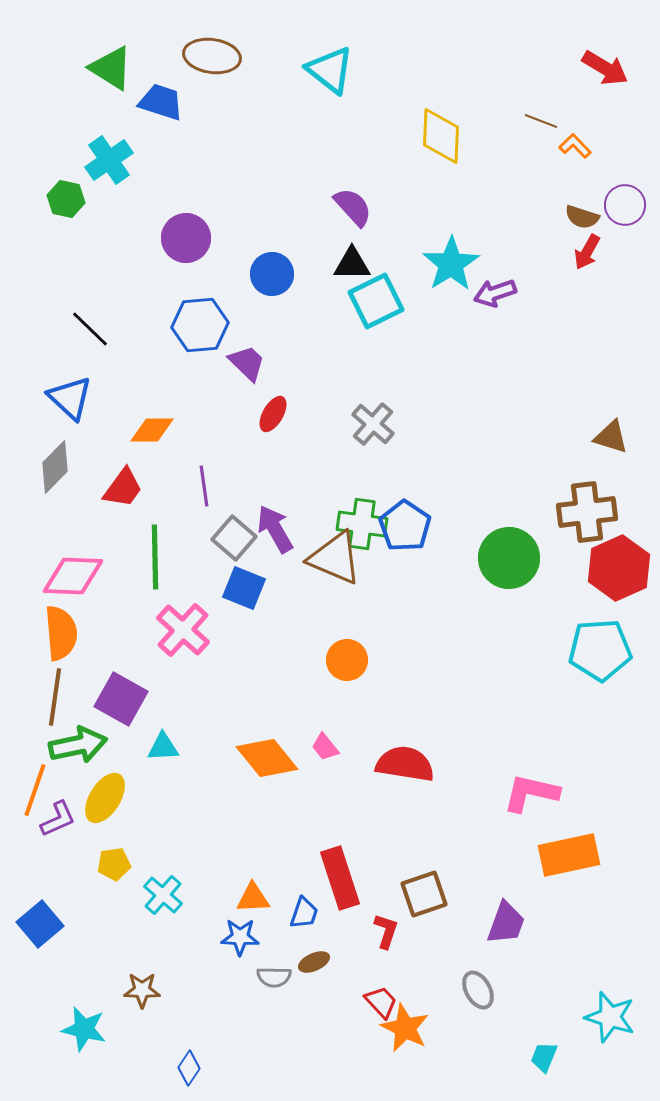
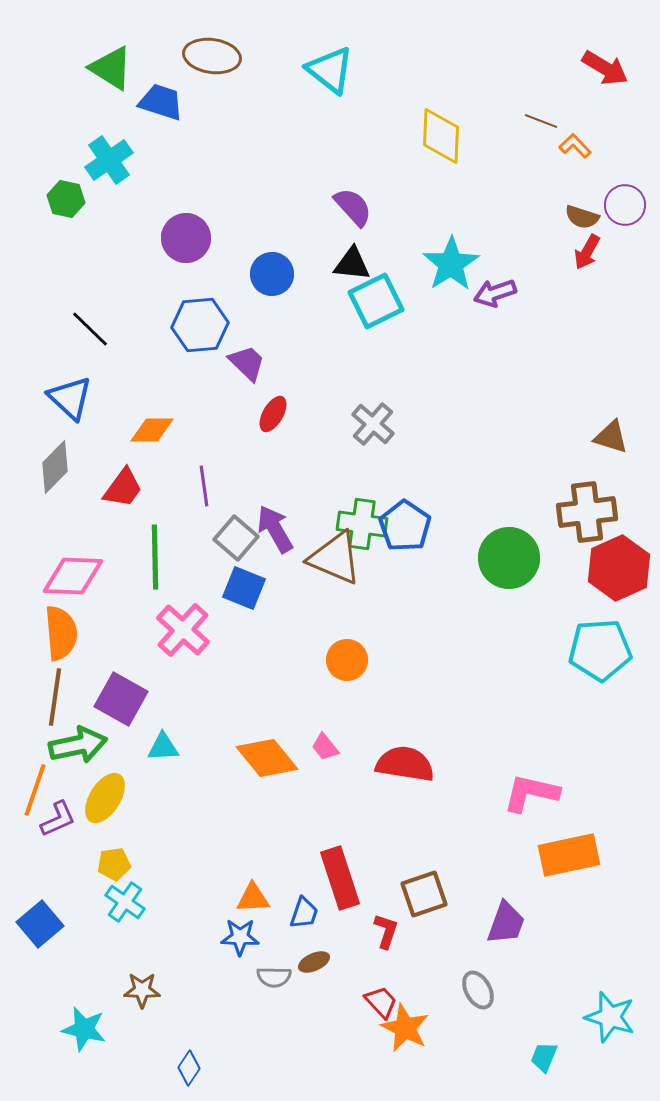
black triangle at (352, 264): rotated 6 degrees clockwise
gray square at (234, 538): moved 2 px right
cyan cross at (163, 895): moved 38 px left, 7 px down; rotated 6 degrees counterclockwise
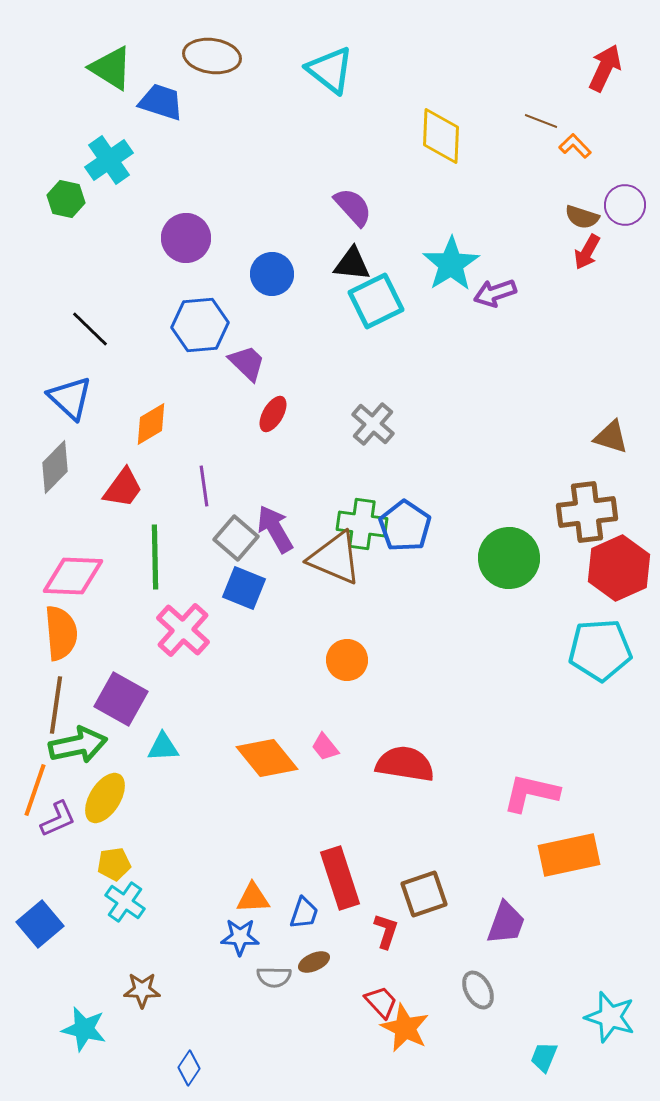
red arrow at (605, 68): rotated 96 degrees counterclockwise
orange diamond at (152, 430): moved 1 px left, 6 px up; rotated 30 degrees counterclockwise
brown line at (55, 697): moved 1 px right, 8 px down
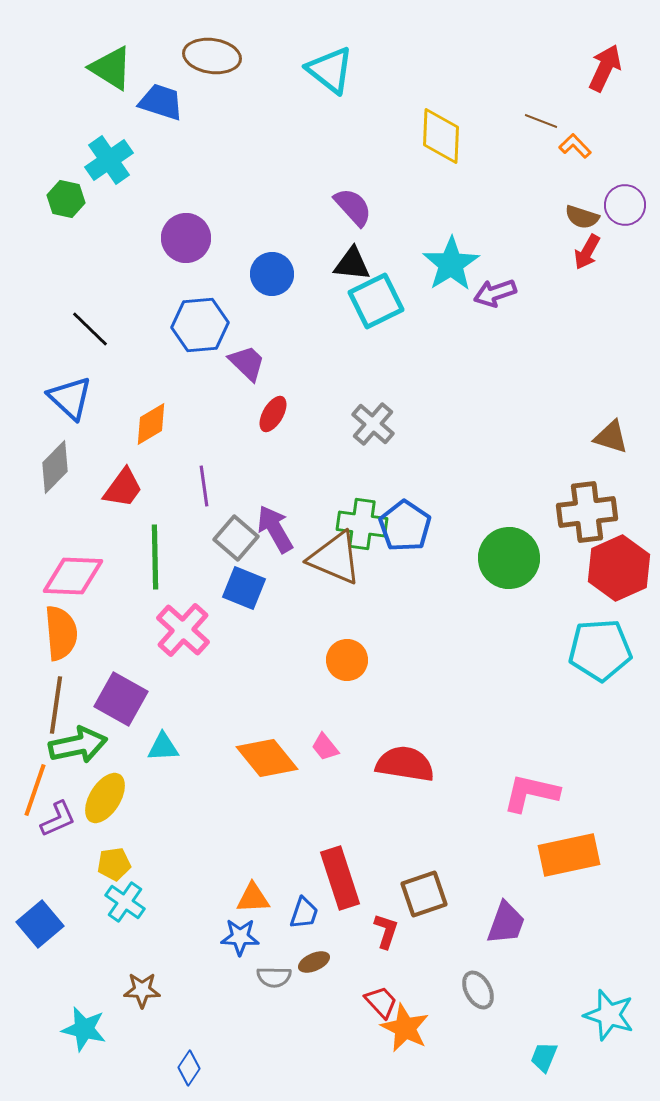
cyan star at (610, 1017): moved 1 px left, 2 px up
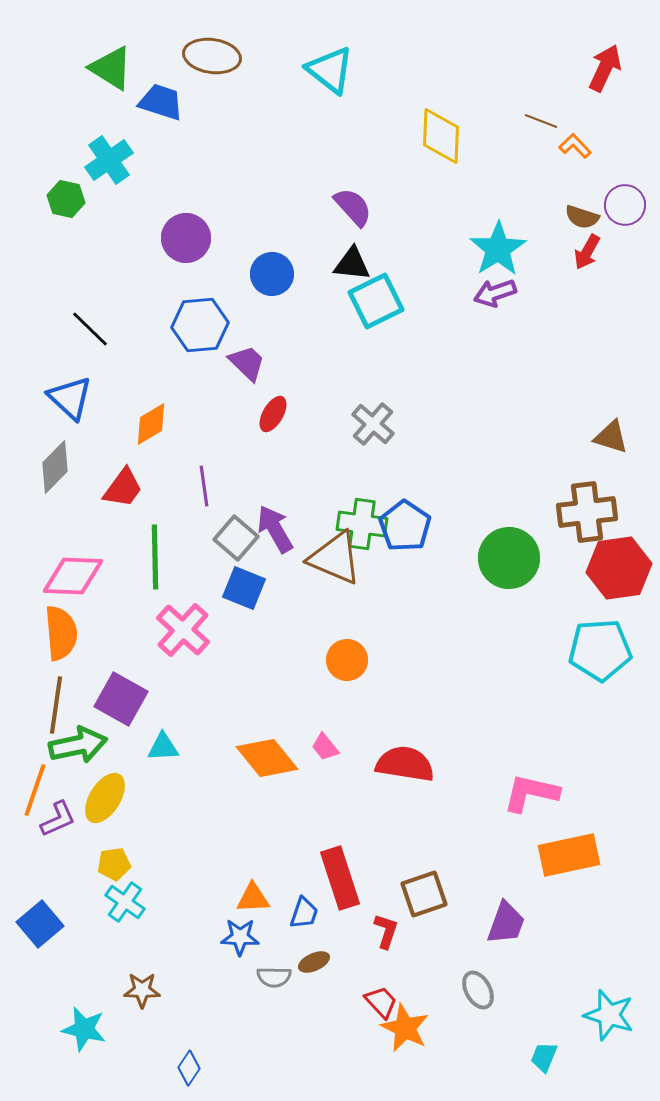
cyan star at (451, 264): moved 47 px right, 15 px up
red hexagon at (619, 568): rotated 16 degrees clockwise
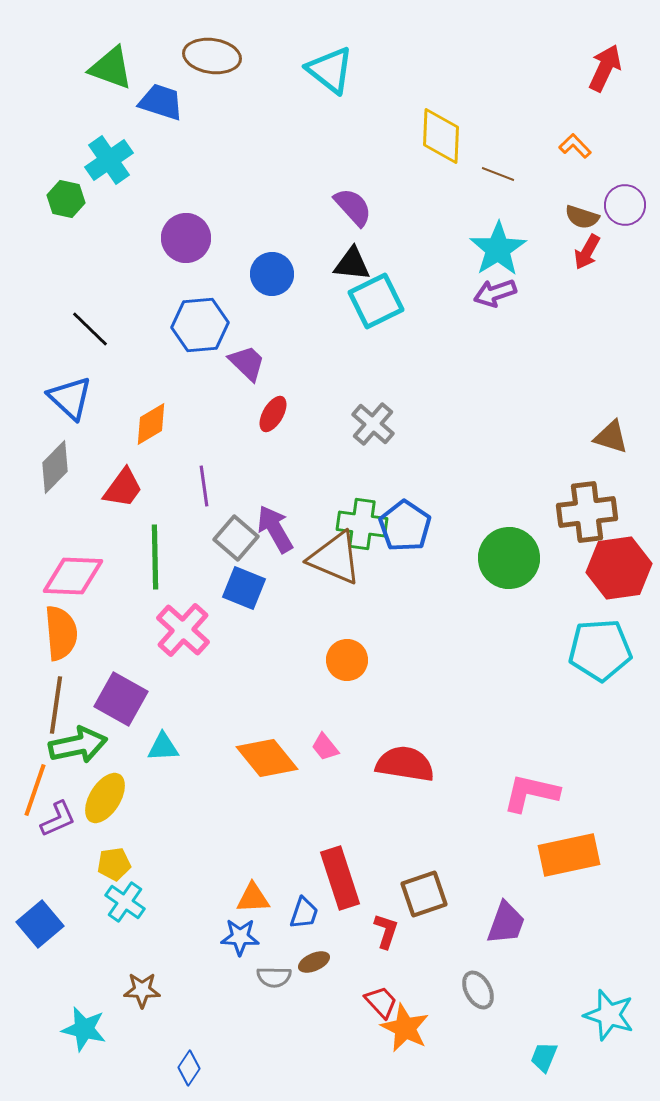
green triangle at (111, 68): rotated 12 degrees counterclockwise
brown line at (541, 121): moved 43 px left, 53 px down
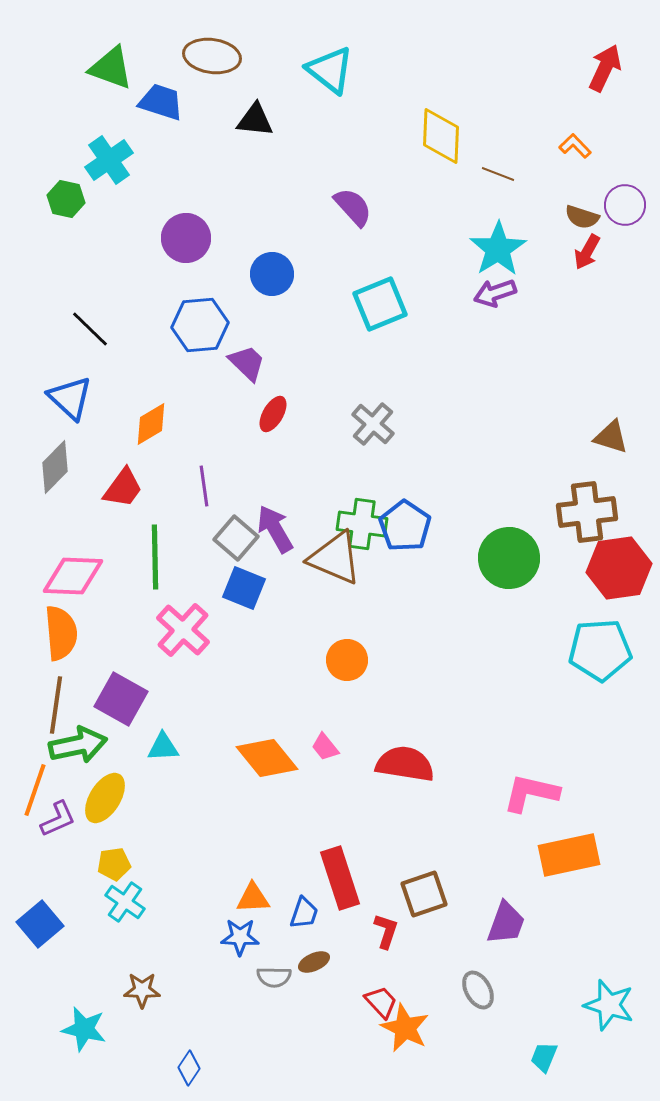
black triangle at (352, 264): moved 97 px left, 144 px up
cyan square at (376, 301): moved 4 px right, 3 px down; rotated 4 degrees clockwise
cyan star at (609, 1015): moved 10 px up
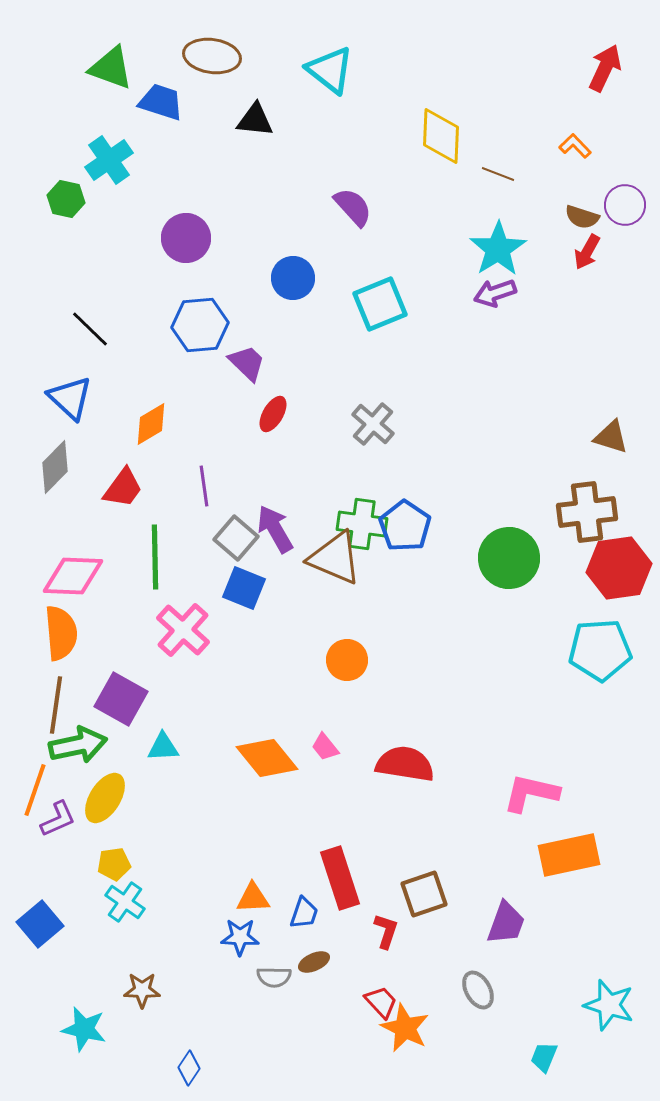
blue circle at (272, 274): moved 21 px right, 4 px down
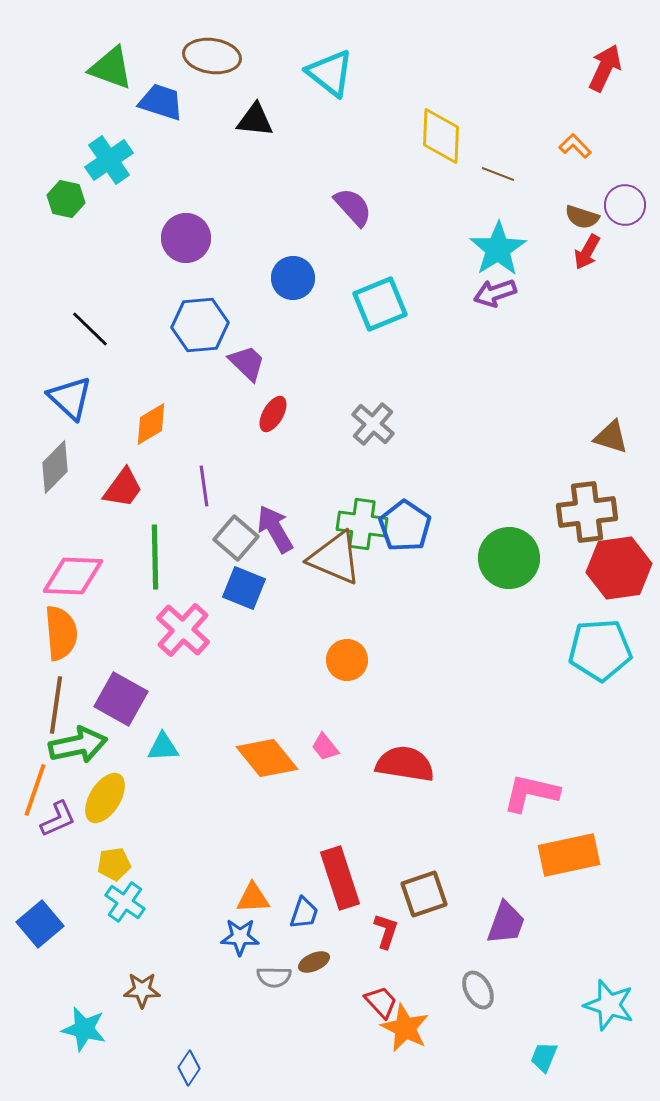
cyan triangle at (330, 70): moved 3 px down
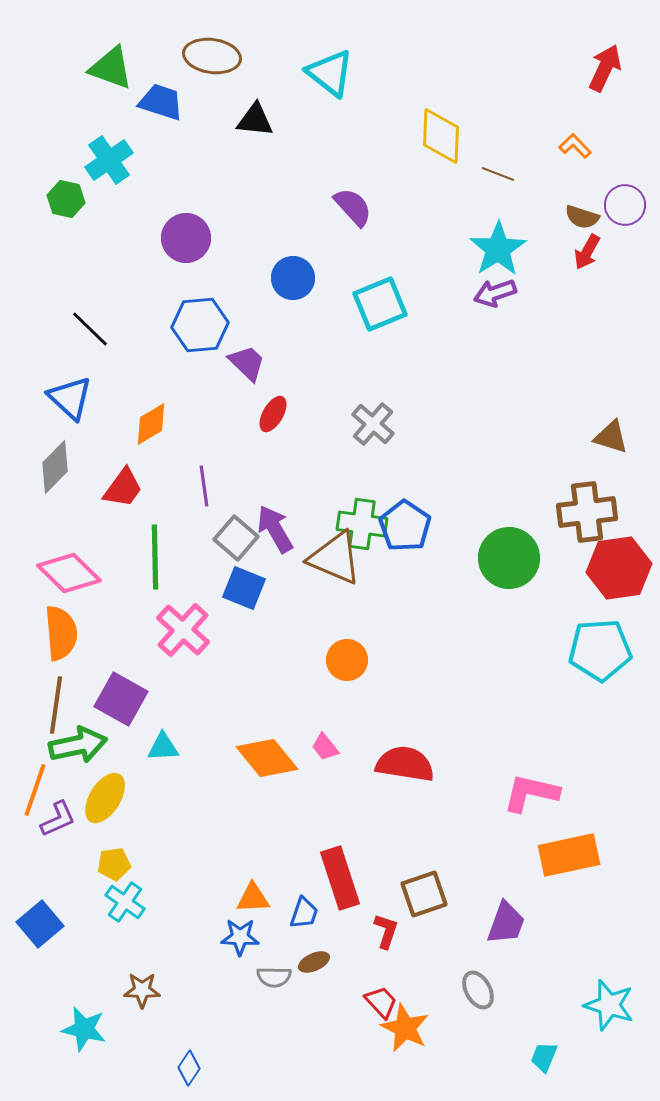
pink diamond at (73, 576): moved 4 px left, 3 px up; rotated 42 degrees clockwise
